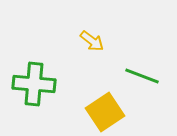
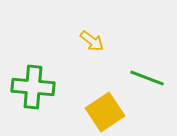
green line: moved 5 px right, 2 px down
green cross: moved 1 px left, 3 px down
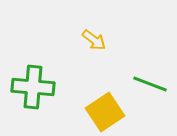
yellow arrow: moved 2 px right, 1 px up
green line: moved 3 px right, 6 px down
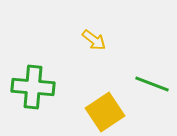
green line: moved 2 px right
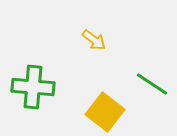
green line: rotated 12 degrees clockwise
yellow square: rotated 18 degrees counterclockwise
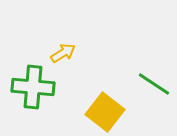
yellow arrow: moved 31 px left, 13 px down; rotated 70 degrees counterclockwise
green line: moved 2 px right
